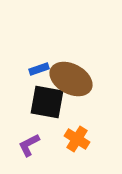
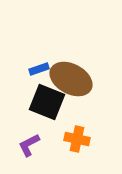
black square: rotated 12 degrees clockwise
orange cross: rotated 20 degrees counterclockwise
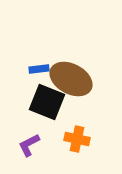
blue rectangle: rotated 12 degrees clockwise
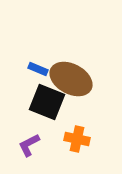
blue rectangle: moved 1 px left; rotated 30 degrees clockwise
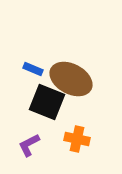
blue rectangle: moved 5 px left
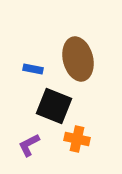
blue rectangle: rotated 12 degrees counterclockwise
brown ellipse: moved 7 px right, 20 px up; rotated 48 degrees clockwise
black square: moved 7 px right, 4 px down
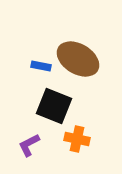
brown ellipse: rotated 45 degrees counterclockwise
blue rectangle: moved 8 px right, 3 px up
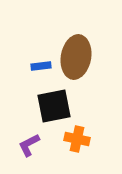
brown ellipse: moved 2 px left, 2 px up; rotated 69 degrees clockwise
blue rectangle: rotated 18 degrees counterclockwise
black square: rotated 33 degrees counterclockwise
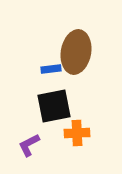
brown ellipse: moved 5 px up
blue rectangle: moved 10 px right, 3 px down
orange cross: moved 6 px up; rotated 15 degrees counterclockwise
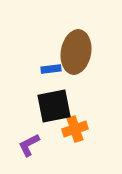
orange cross: moved 2 px left, 4 px up; rotated 15 degrees counterclockwise
